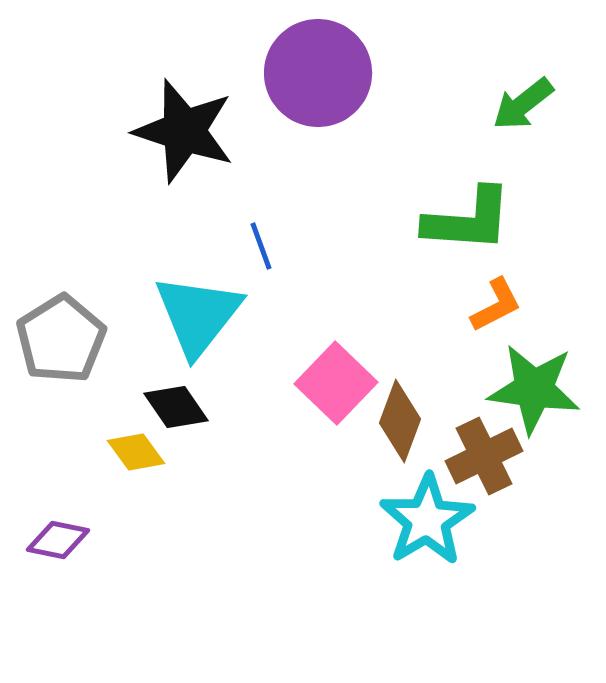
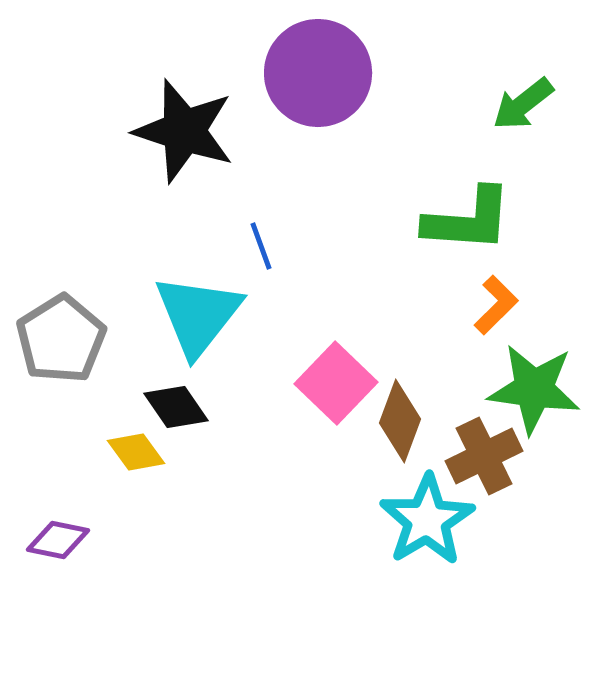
orange L-shape: rotated 18 degrees counterclockwise
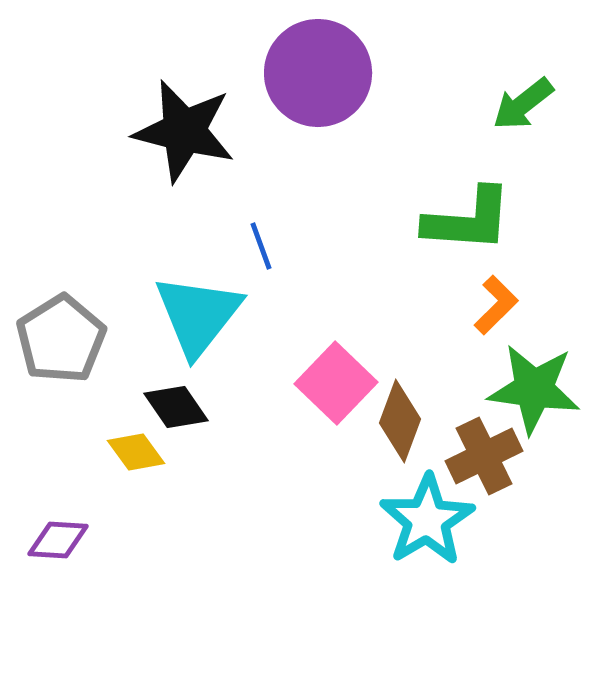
black star: rotated 4 degrees counterclockwise
purple diamond: rotated 8 degrees counterclockwise
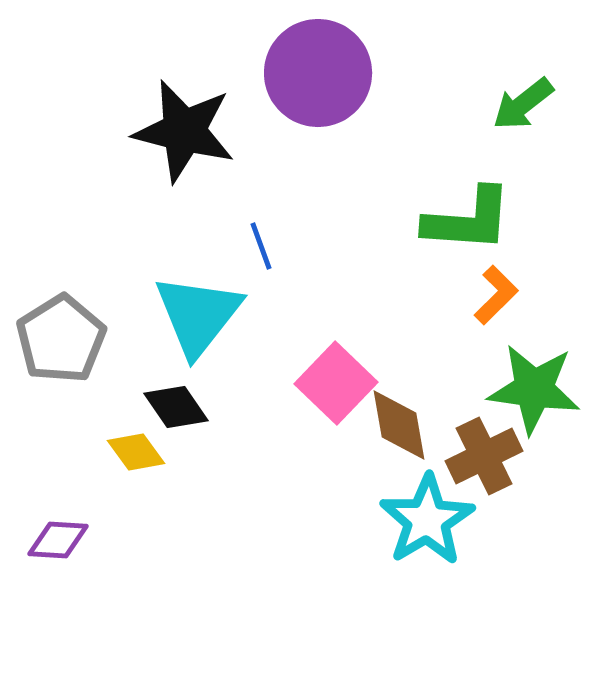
orange L-shape: moved 10 px up
brown diamond: moved 1 px left, 4 px down; rotated 30 degrees counterclockwise
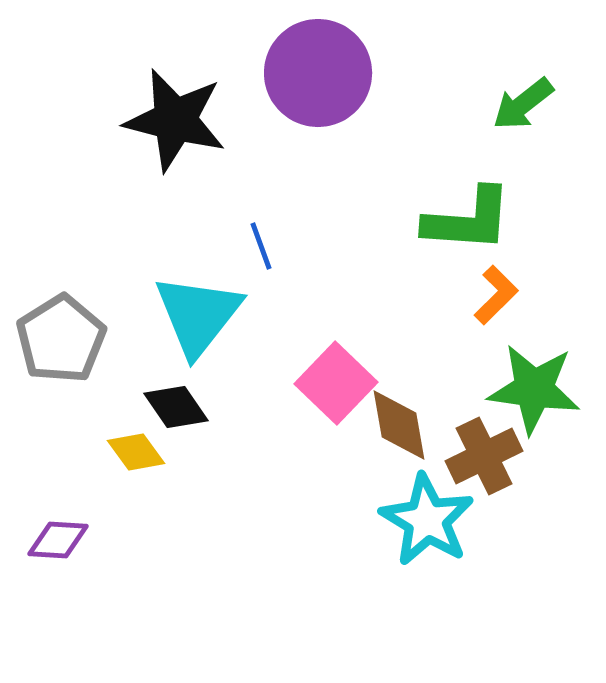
black star: moved 9 px left, 11 px up
cyan star: rotated 10 degrees counterclockwise
